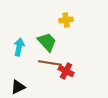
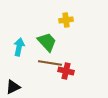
red cross: rotated 14 degrees counterclockwise
black triangle: moved 5 px left
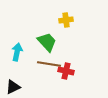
cyan arrow: moved 2 px left, 5 px down
brown line: moved 1 px left, 1 px down
